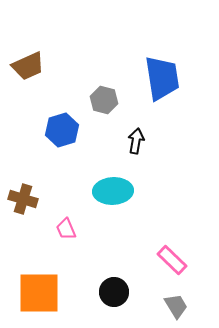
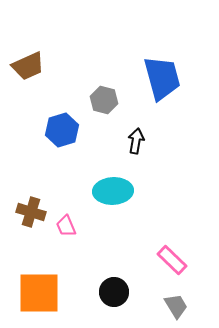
blue trapezoid: rotated 6 degrees counterclockwise
brown cross: moved 8 px right, 13 px down
pink trapezoid: moved 3 px up
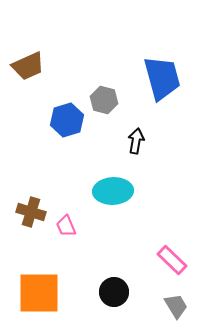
blue hexagon: moved 5 px right, 10 px up
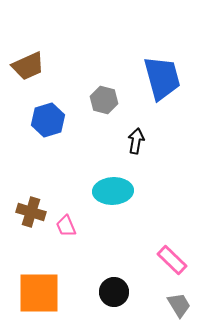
blue hexagon: moved 19 px left
gray trapezoid: moved 3 px right, 1 px up
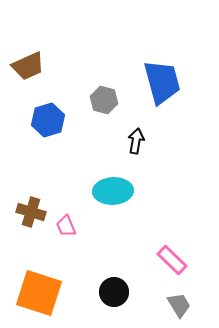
blue trapezoid: moved 4 px down
orange square: rotated 18 degrees clockwise
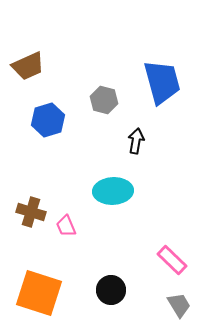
black circle: moved 3 px left, 2 px up
